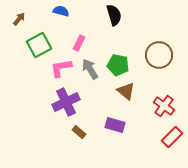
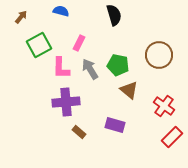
brown arrow: moved 2 px right, 2 px up
pink L-shape: rotated 80 degrees counterclockwise
brown triangle: moved 3 px right, 1 px up
purple cross: rotated 20 degrees clockwise
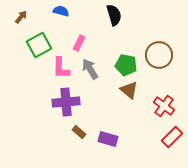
green pentagon: moved 8 px right
purple rectangle: moved 7 px left, 14 px down
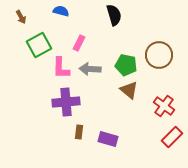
brown arrow: rotated 112 degrees clockwise
gray arrow: rotated 55 degrees counterclockwise
brown rectangle: rotated 56 degrees clockwise
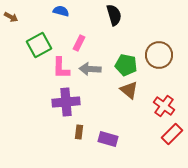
brown arrow: moved 10 px left; rotated 32 degrees counterclockwise
red rectangle: moved 3 px up
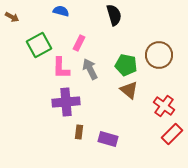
brown arrow: moved 1 px right
gray arrow: rotated 60 degrees clockwise
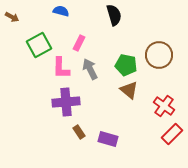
brown rectangle: rotated 40 degrees counterclockwise
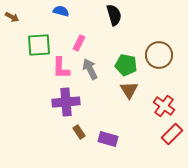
green square: rotated 25 degrees clockwise
brown triangle: rotated 18 degrees clockwise
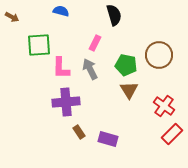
pink rectangle: moved 16 px right
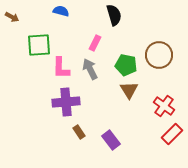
purple rectangle: moved 3 px right, 1 px down; rotated 36 degrees clockwise
